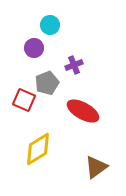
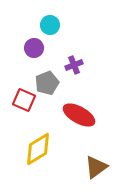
red ellipse: moved 4 px left, 4 px down
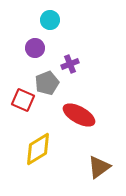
cyan circle: moved 5 px up
purple circle: moved 1 px right
purple cross: moved 4 px left, 1 px up
red square: moved 1 px left
brown triangle: moved 3 px right
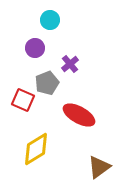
purple cross: rotated 18 degrees counterclockwise
yellow diamond: moved 2 px left
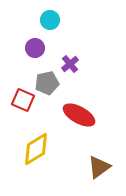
gray pentagon: rotated 10 degrees clockwise
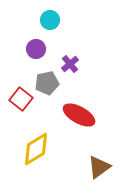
purple circle: moved 1 px right, 1 px down
red square: moved 2 px left, 1 px up; rotated 15 degrees clockwise
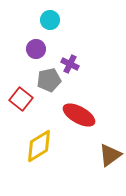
purple cross: rotated 24 degrees counterclockwise
gray pentagon: moved 2 px right, 3 px up
yellow diamond: moved 3 px right, 3 px up
brown triangle: moved 11 px right, 12 px up
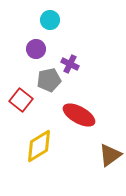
red square: moved 1 px down
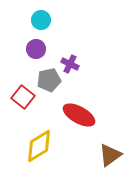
cyan circle: moved 9 px left
red square: moved 2 px right, 3 px up
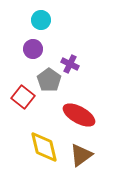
purple circle: moved 3 px left
gray pentagon: rotated 25 degrees counterclockwise
yellow diamond: moved 5 px right, 1 px down; rotated 72 degrees counterclockwise
brown triangle: moved 29 px left
